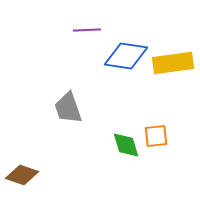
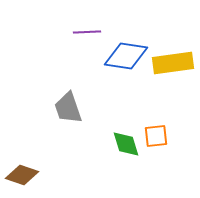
purple line: moved 2 px down
green diamond: moved 1 px up
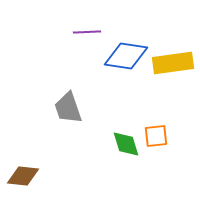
brown diamond: moved 1 px right, 1 px down; rotated 12 degrees counterclockwise
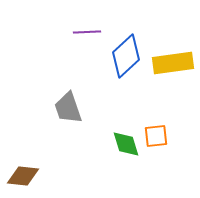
blue diamond: rotated 51 degrees counterclockwise
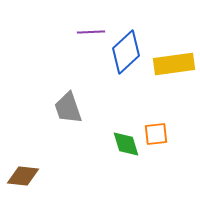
purple line: moved 4 px right
blue diamond: moved 4 px up
yellow rectangle: moved 1 px right, 1 px down
orange square: moved 2 px up
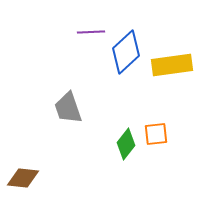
yellow rectangle: moved 2 px left, 1 px down
green diamond: rotated 56 degrees clockwise
brown diamond: moved 2 px down
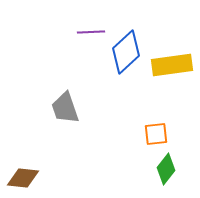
gray trapezoid: moved 3 px left
green diamond: moved 40 px right, 25 px down
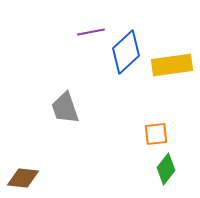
purple line: rotated 8 degrees counterclockwise
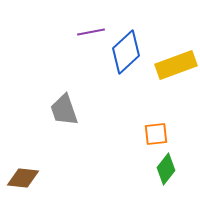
yellow rectangle: moved 4 px right; rotated 12 degrees counterclockwise
gray trapezoid: moved 1 px left, 2 px down
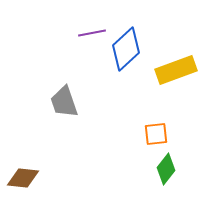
purple line: moved 1 px right, 1 px down
blue diamond: moved 3 px up
yellow rectangle: moved 5 px down
gray trapezoid: moved 8 px up
